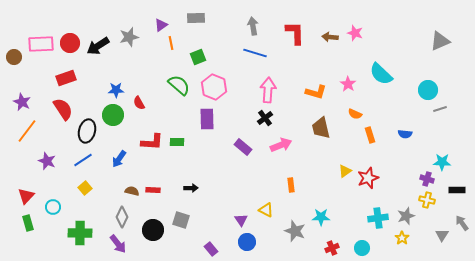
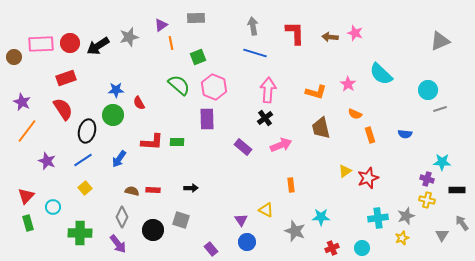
yellow star at (402, 238): rotated 16 degrees clockwise
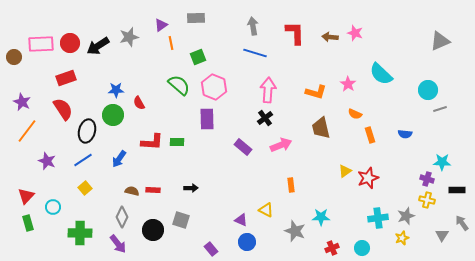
purple triangle at (241, 220): rotated 32 degrees counterclockwise
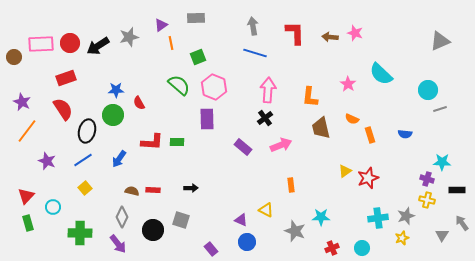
orange L-shape at (316, 92): moved 6 px left, 5 px down; rotated 80 degrees clockwise
orange semicircle at (355, 114): moved 3 px left, 5 px down
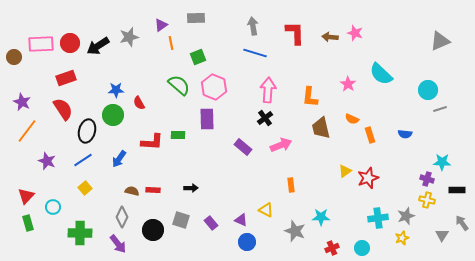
green rectangle at (177, 142): moved 1 px right, 7 px up
purple rectangle at (211, 249): moved 26 px up
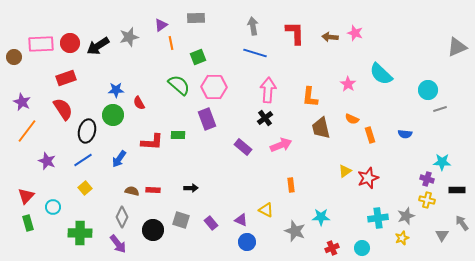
gray triangle at (440, 41): moved 17 px right, 6 px down
pink hexagon at (214, 87): rotated 20 degrees counterclockwise
purple rectangle at (207, 119): rotated 20 degrees counterclockwise
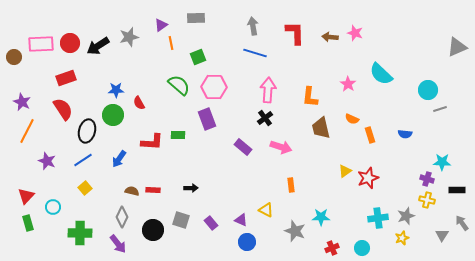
orange line at (27, 131): rotated 10 degrees counterclockwise
pink arrow at (281, 145): moved 2 px down; rotated 40 degrees clockwise
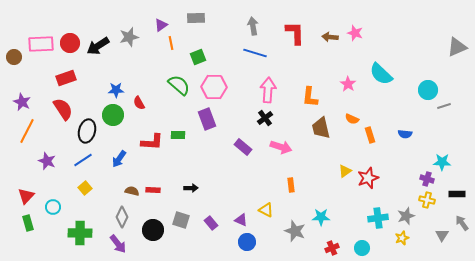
gray line at (440, 109): moved 4 px right, 3 px up
black rectangle at (457, 190): moved 4 px down
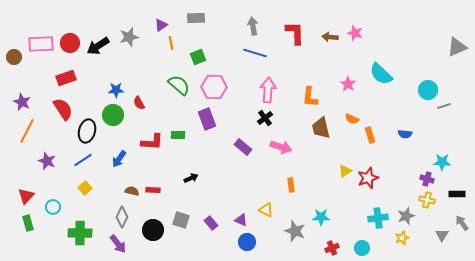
black arrow at (191, 188): moved 10 px up; rotated 24 degrees counterclockwise
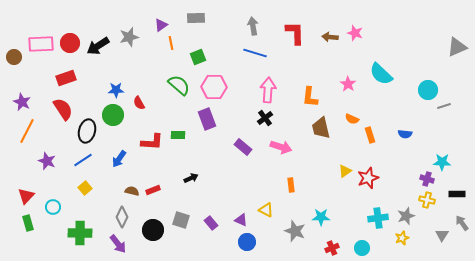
red rectangle at (153, 190): rotated 24 degrees counterclockwise
